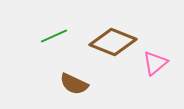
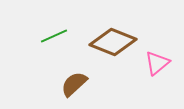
pink triangle: moved 2 px right
brown semicircle: rotated 112 degrees clockwise
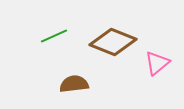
brown semicircle: rotated 36 degrees clockwise
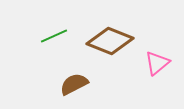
brown diamond: moved 3 px left, 1 px up
brown semicircle: rotated 20 degrees counterclockwise
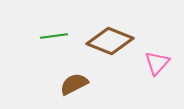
green line: rotated 16 degrees clockwise
pink triangle: rotated 8 degrees counterclockwise
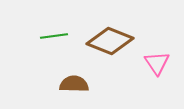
pink triangle: rotated 16 degrees counterclockwise
brown semicircle: rotated 28 degrees clockwise
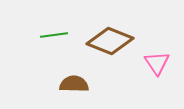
green line: moved 1 px up
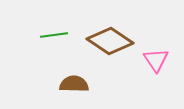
brown diamond: rotated 12 degrees clockwise
pink triangle: moved 1 px left, 3 px up
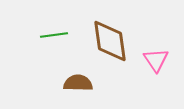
brown diamond: rotated 48 degrees clockwise
brown semicircle: moved 4 px right, 1 px up
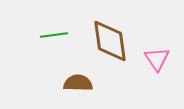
pink triangle: moved 1 px right, 1 px up
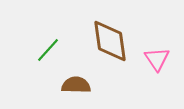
green line: moved 6 px left, 15 px down; rotated 40 degrees counterclockwise
brown semicircle: moved 2 px left, 2 px down
